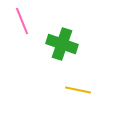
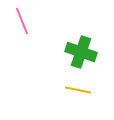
green cross: moved 19 px right, 8 px down
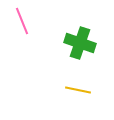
green cross: moved 1 px left, 9 px up
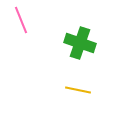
pink line: moved 1 px left, 1 px up
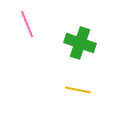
pink line: moved 6 px right, 4 px down
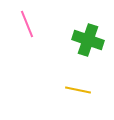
green cross: moved 8 px right, 3 px up
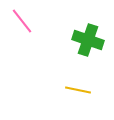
pink line: moved 5 px left, 3 px up; rotated 16 degrees counterclockwise
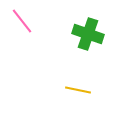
green cross: moved 6 px up
